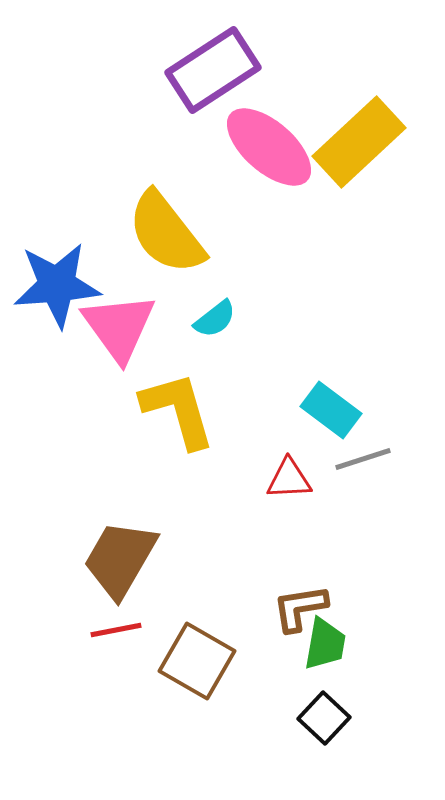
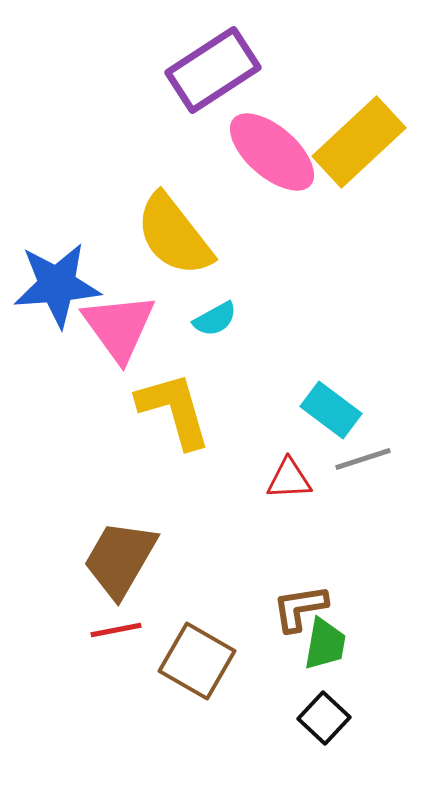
pink ellipse: moved 3 px right, 5 px down
yellow semicircle: moved 8 px right, 2 px down
cyan semicircle: rotated 9 degrees clockwise
yellow L-shape: moved 4 px left
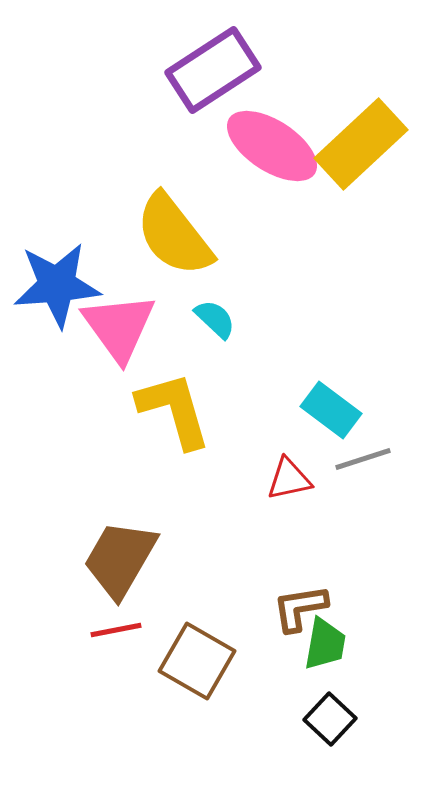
yellow rectangle: moved 2 px right, 2 px down
pink ellipse: moved 6 px up; rotated 8 degrees counterclockwise
cyan semicircle: rotated 108 degrees counterclockwise
red triangle: rotated 9 degrees counterclockwise
black square: moved 6 px right, 1 px down
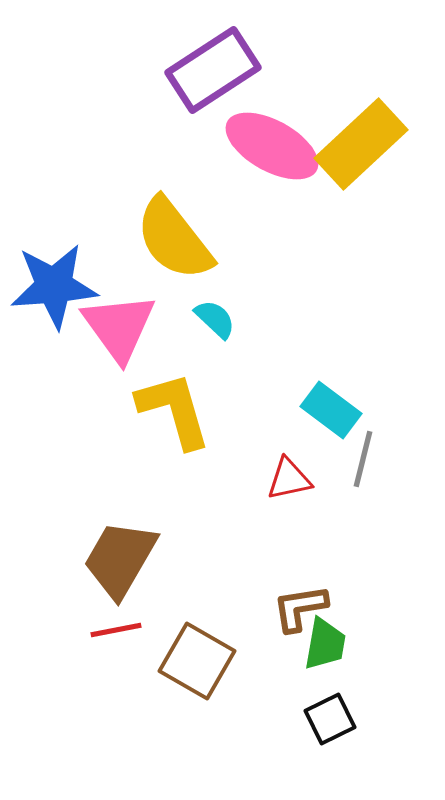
pink ellipse: rotated 4 degrees counterclockwise
yellow semicircle: moved 4 px down
blue star: moved 3 px left, 1 px down
gray line: rotated 58 degrees counterclockwise
black square: rotated 21 degrees clockwise
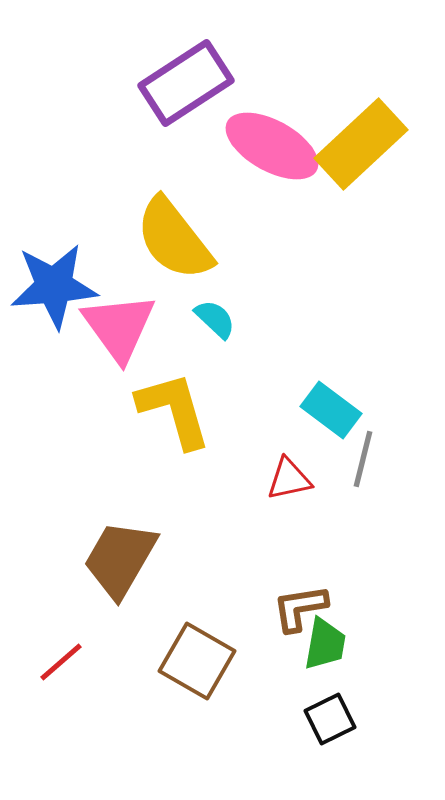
purple rectangle: moved 27 px left, 13 px down
red line: moved 55 px left, 32 px down; rotated 30 degrees counterclockwise
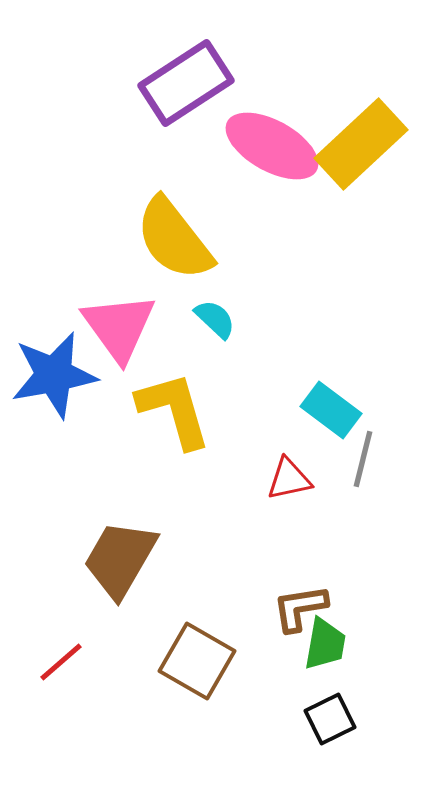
blue star: moved 89 px down; rotated 6 degrees counterclockwise
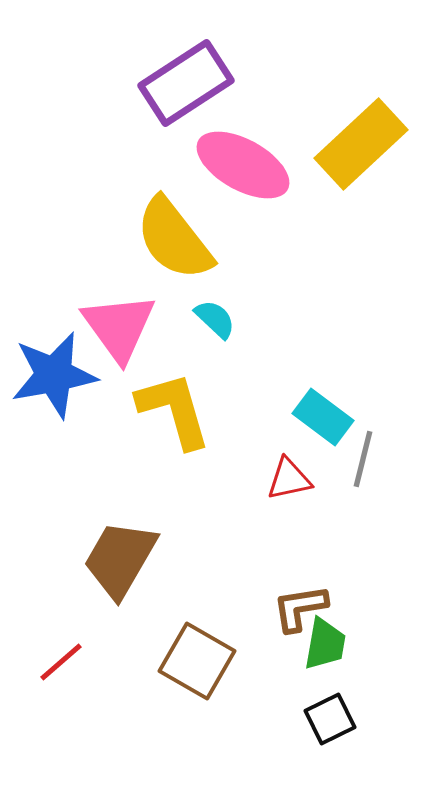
pink ellipse: moved 29 px left, 19 px down
cyan rectangle: moved 8 px left, 7 px down
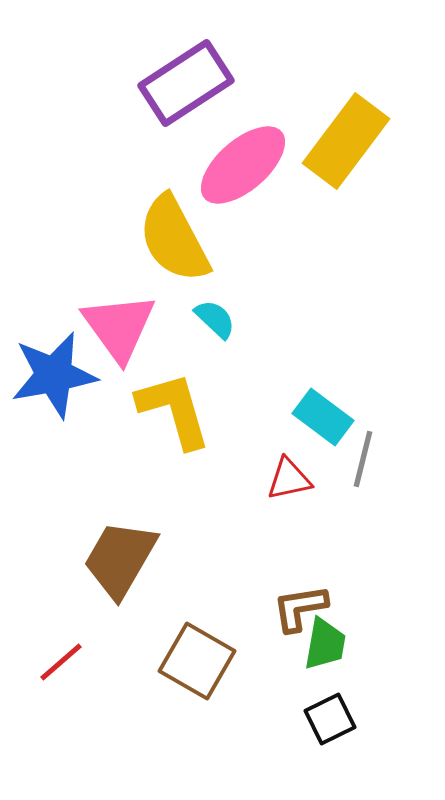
yellow rectangle: moved 15 px left, 3 px up; rotated 10 degrees counterclockwise
pink ellipse: rotated 70 degrees counterclockwise
yellow semicircle: rotated 10 degrees clockwise
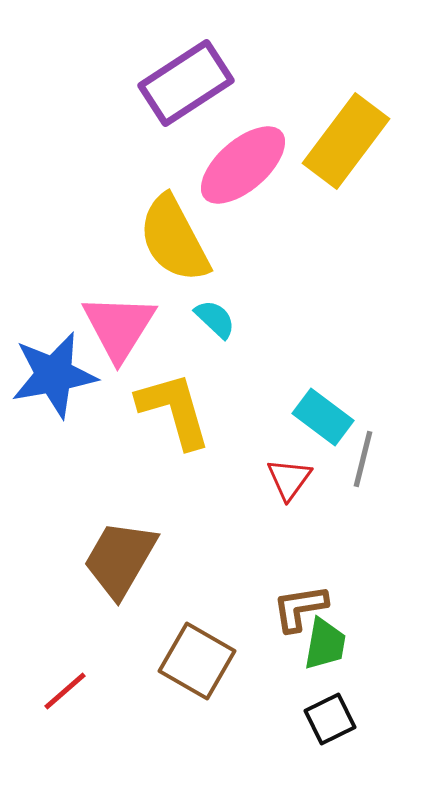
pink triangle: rotated 8 degrees clockwise
red triangle: rotated 42 degrees counterclockwise
red line: moved 4 px right, 29 px down
